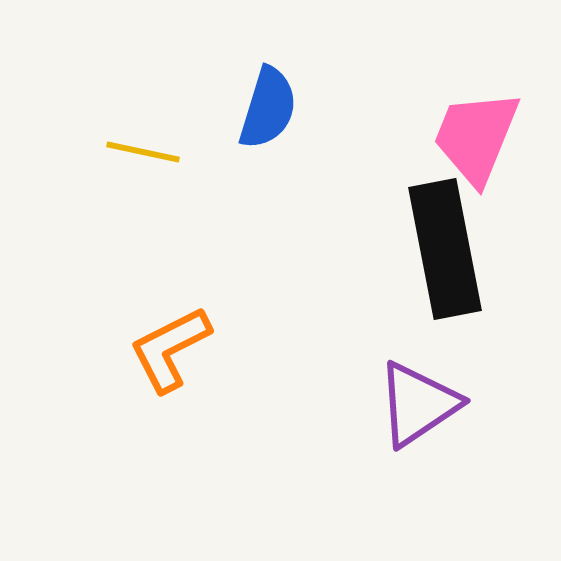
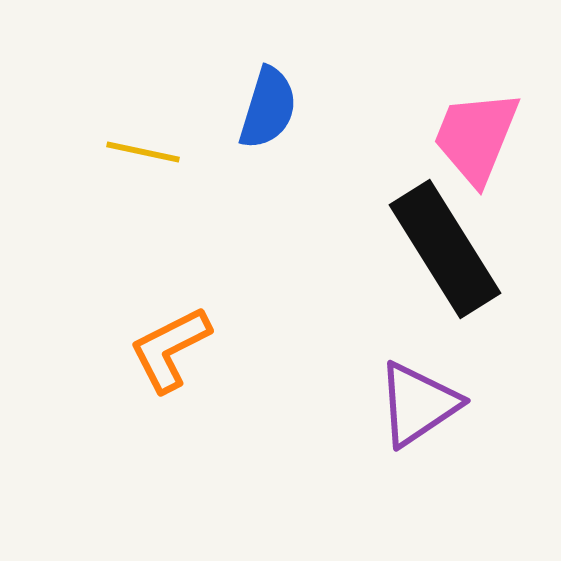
black rectangle: rotated 21 degrees counterclockwise
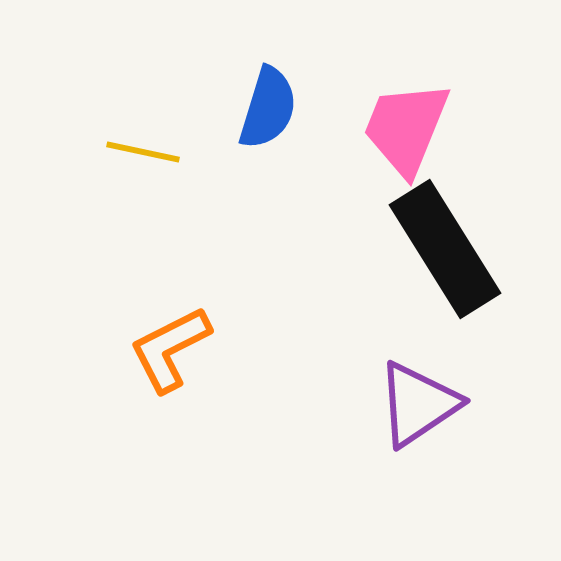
pink trapezoid: moved 70 px left, 9 px up
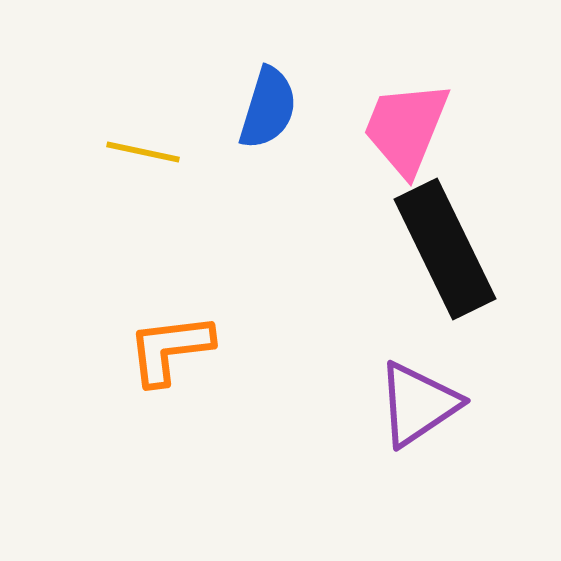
black rectangle: rotated 6 degrees clockwise
orange L-shape: rotated 20 degrees clockwise
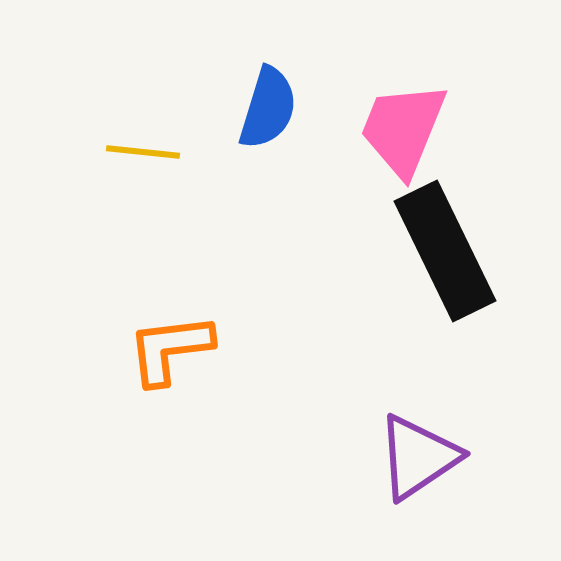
pink trapezoid: moved 3 px left, 1 px down
yellow line: rotated 6 degrees counterclockwise
black rectangle: moved 2 px down
purple triangle: moved 53 px down
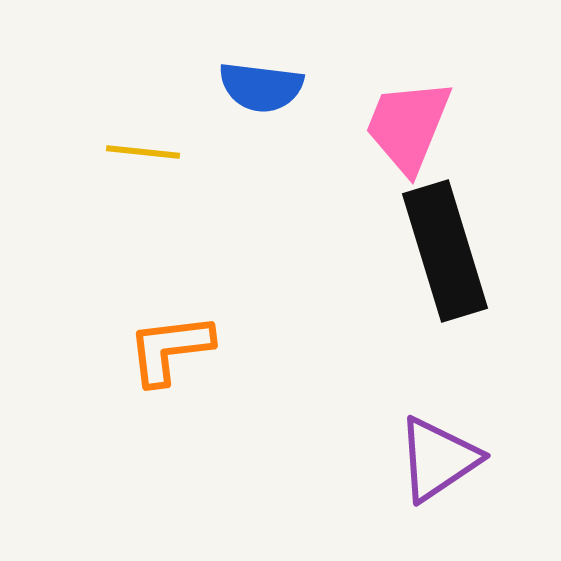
blue semicircle: moved 7 px left, 21 px up; rotated 80 degrees clockwise
pink trapezoid: moved 5 px right, 3 px up
black rectangle: rotated 9 degrees clockwise
purple triangle: moved 20 px right, 2 px down
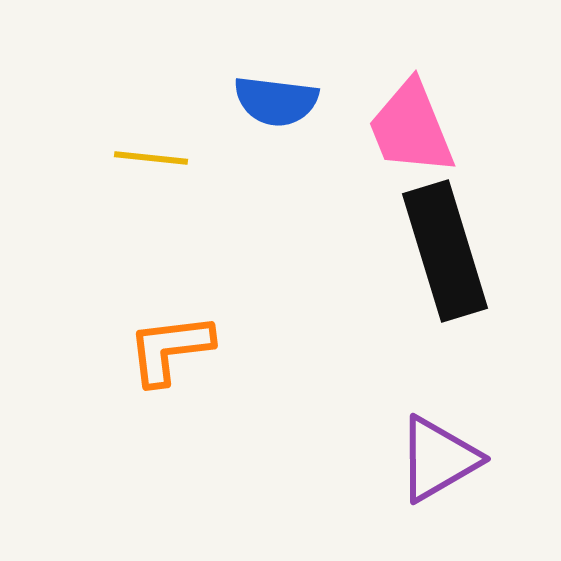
blue semicircle: moved 15 px right, 14 px down
pink trapezoid: moved 3 px right, 2 px down; rotated 44 degrees counterclockwise
yellow line: moved 8 px right, 6 px down
purple triangle: rotated 4 degrees clockwise
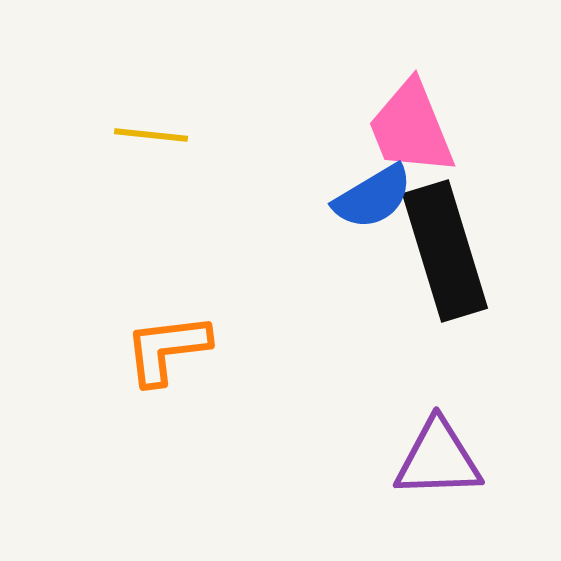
blue semicircle: moved 97 px right, 96 px down; rotated 38 degrees counterclockwise
yellow line: moved 23 px up
orange L-shape: moved 3 px left
purple triangle: rotated 28 degrees clockwise
